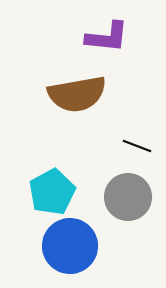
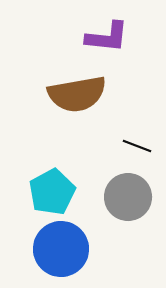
blue circle: moved 9 px left, 3 px down
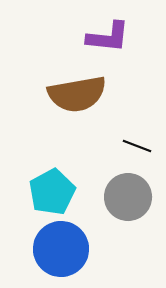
purple L-shape: moved 1 px right
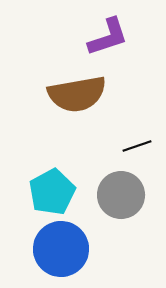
purple L-shape: rotated 24 degrees counterclockwise
black line: rotated 40 degrees counterclockwise
gray circle: moved 7 px left, 2 px up
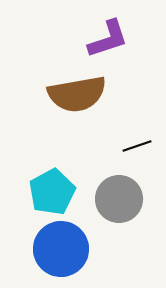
purple L-shape: moved 2 px down
gray circle: moved 2 px left, 4 px down
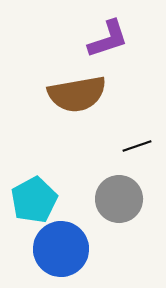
cyan pentagon: moved 18 px left, 8 px down
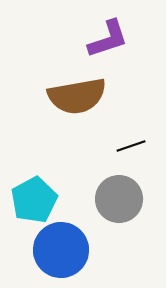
brown semicircle: moved 2 px down
black line: moved 6 px left
blue circle: moved 1 px down
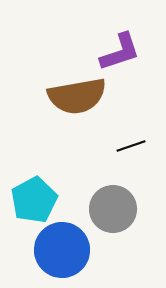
purple L-shape: moved 12 px right, 13 px down
gray circle: moved 6 px left, 10 px down
blue circle: moved 1 px right
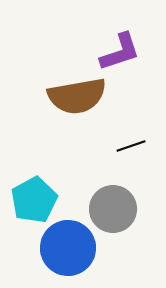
blue circle: moved 6 px right, 2 px up
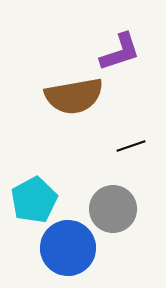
brown semicircle: moved 3 px left
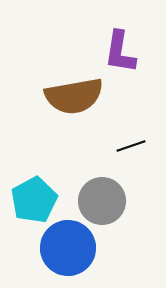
purple L-shape: rotated 117 degrees clockwise
gray circle: moved 11 px left, 8 px up
